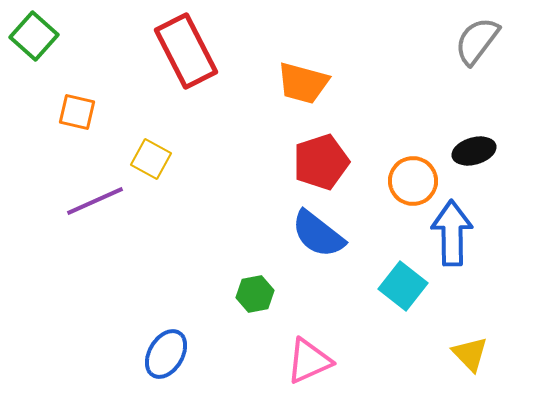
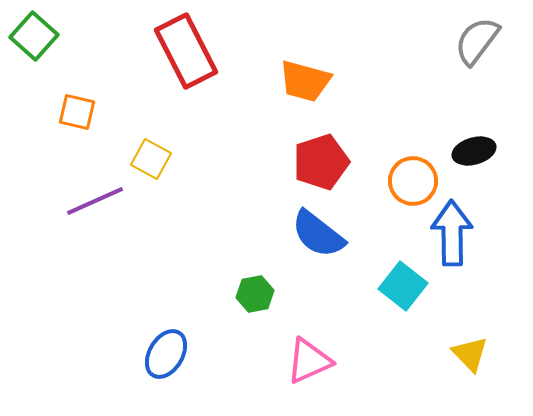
orange trapezoid: moved 2 px right, 2 px up
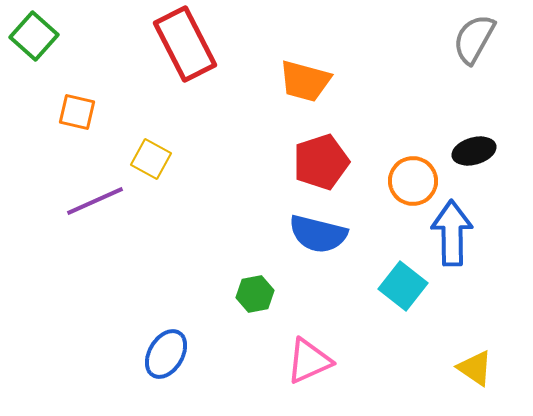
gray semicircle: moved 3 px left, 2 px up; rotated 8 degrees counterclockwise
red rectangle: moved 1 px left, 7 px up
blue semicircle: rotated 24 degrees counterclockwise
yellow triangle: moved 5 px right, 14 px down; rotated 12 degrees counterclockwise
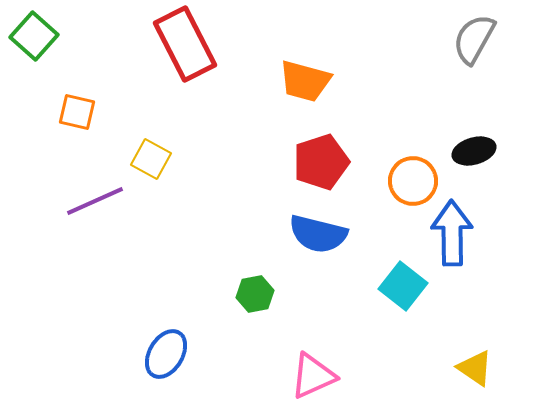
pink triangle: moved 4 px right, 15 px down
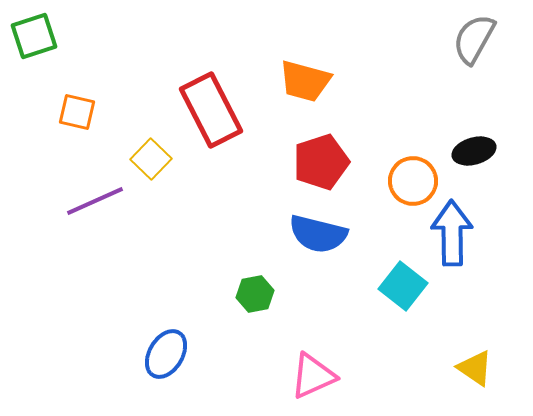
green square: rotated 30 degrees clockwise
red rectangle: moved 26 px right, 66 px down
yellow square: rotated 15 degrees clockwise
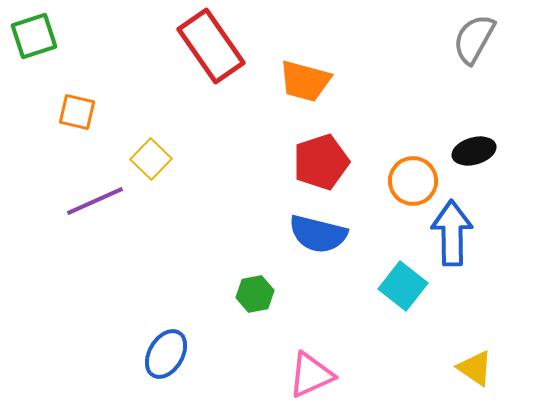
red rectangle: moved 64 px up; rotated 8 degrees counterclockwise
pink triangle: moved 2 px left, 1 px up
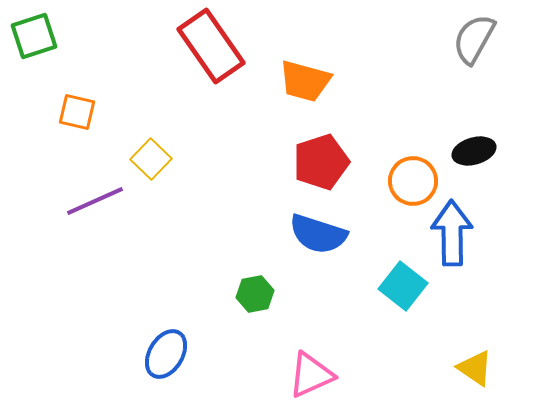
blue semicircle: rotated 4 degrees clockwise
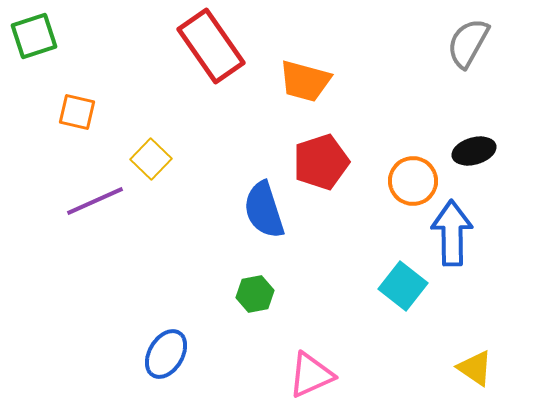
gray semicircle: moved 6 px left, 4 px down
blue semicircle: moved 54 px left, 24 px up; rotated 54 degrees clockwise
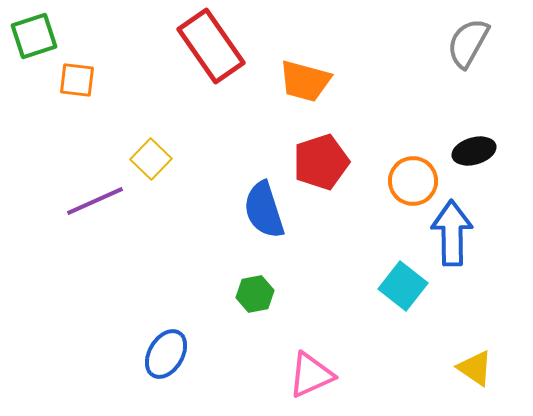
orange square: moved 32 px up; rotated 6 degrees counterclockwise
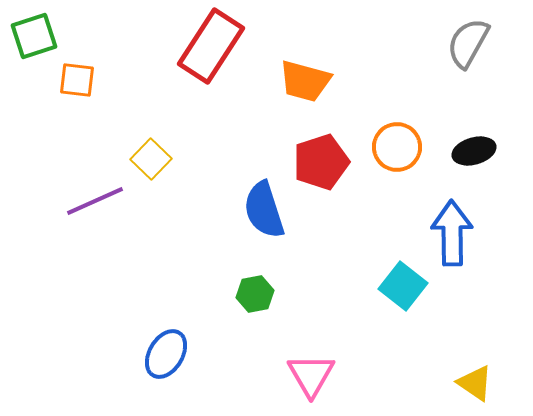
red rectangle: rotated 68 degrees clockwise
orange circle: moved 16 px left, 34 px up
yellow triangle: moved 15 px down
pink triangle: rotated 36 degrees counterclockwise
